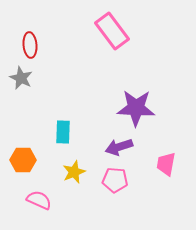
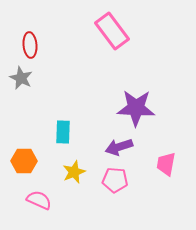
orange hexagon: moved 1 px right, 1 px down
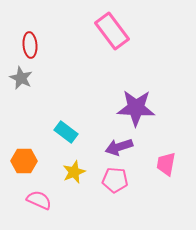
cyan rectangle: moved 3 px right; rotated 55 degrees counterclockwise
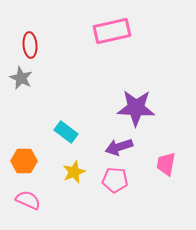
pink rectangle: rotated 66 degrees counterclockwise
pink semicircle: moved 11 px left
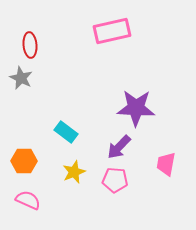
purple arrow: rotated 28 degrees counterclockwise
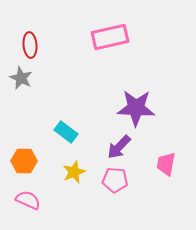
pink rectangle: moved 2 px left, 6 px down
